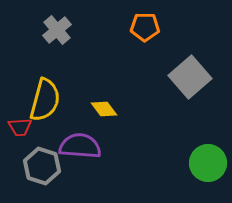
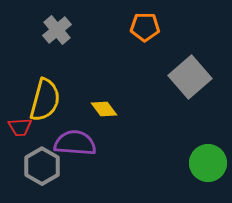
purple semicircle: moved 5 px left, 3 px up
gray hexagon: rotated 12 degrees clockwise
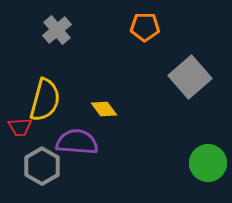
purple semicircle: moved 2 px right, 1 px up
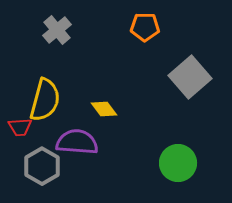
green circle: moved 30 px left
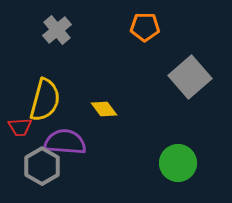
purple semicircle: moved 12 px left
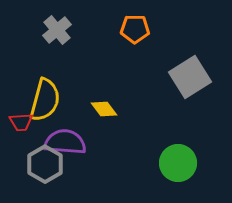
orange pentagon: moved 10 px left, 2 px down
gray square: rotated 9 degrees clockwise
red trapezoid: moved 1 px right, 5 px up
gray hexagon: moved 3 px right, 2 px up
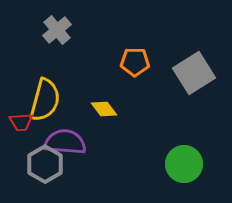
orange pentagon: moved 33 px down
gray square: moved 4 px right, 4 px up
green circle: moved 6 px right, 1 px down
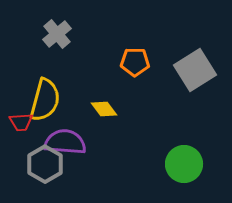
gray cross: moved 4 px down
gray square: moved 1 px right, 3 px up
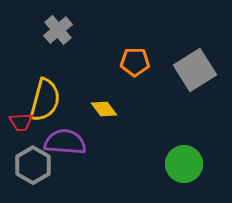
gray cross: moved 1 px right, 4 px up
gray hexagon: moved 12 px left, 1 px down
